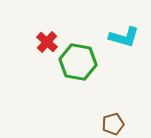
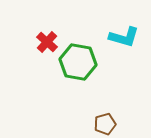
brown pentagon: moved 8 px left
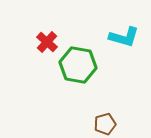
green hexagon: moved 3 px down
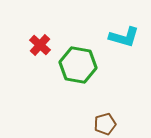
red cross: moved 7 px left, 3 px down
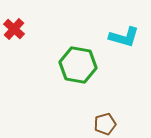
red cross: moved 26 px left, 16 px up
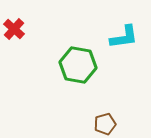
cyan L-shape: rotated 24 degrees counterclockwise
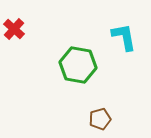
cyan L-shape: rotated 92 degrees counterclockwise
brown pentagon: moved 5 px left, 5 px up
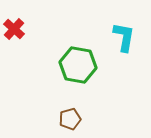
cyan L-shape: rotated 20 degrees clockwise
brown pentagon: moved 30 px left
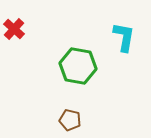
green hexagon: moved 1 px down
brown pentagon: moved 1 px down; rotated 30 degrees clockwise
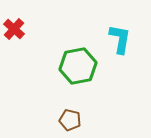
cyan L-shape: moved 4 px left, 2 px down
green hexagon: rotated 21 degrees counterclockwise
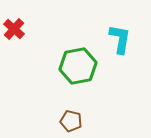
brown pentagon: moved 1 px right, 1 px down
